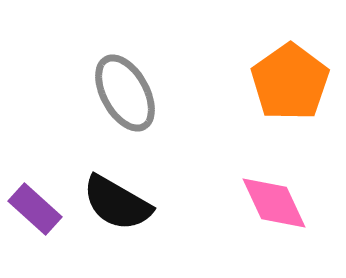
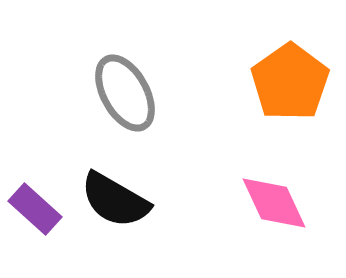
black semicircle: moved 2 px left, 3 px up
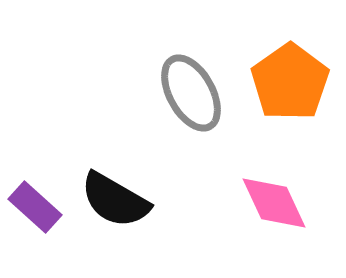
gray ellipse: moved 66 px right
purple rectangle: moved 2 px up
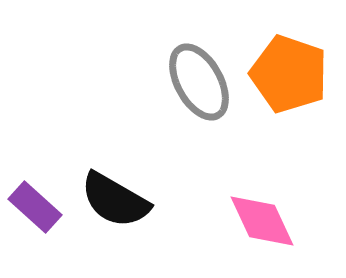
orange pentagon: moved 1 px left, 8 px up; rotated 18 degrees counterclockwise
gray ellipse: moved 8 px right, 11 px up
pink diamond: moved 12 px left, 18 px down
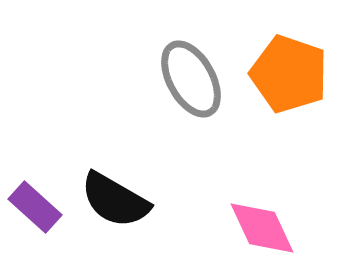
gray ellipse: moved 8 px left, 3 px up
pink diamond: moved 7 px down
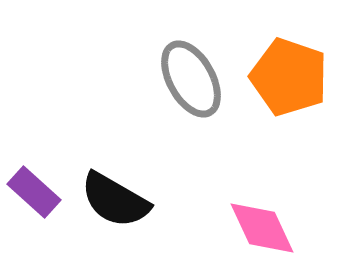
orange pentagon: moved 3 px down
purple rectangle: moved 1 px left, 15 px up
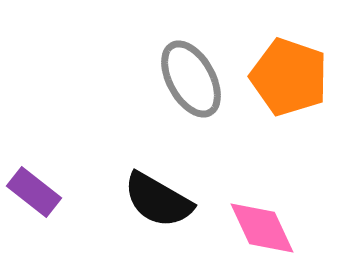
purple rectangle: rotated 4 degrees counterclockwise
black semicircle: moved 43 px right
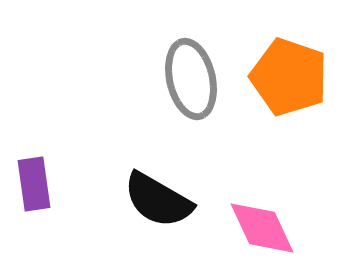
gray ellipse: rotated 16 degrees clockwise
purple rectangle: moved 8 px up; rotated 44 degrees clockwise
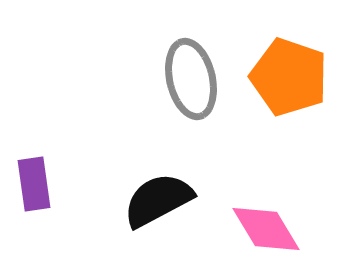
black semicircle: rotated 122 degrees clockwise
pink diamond: moved 4 px right, 1 px down; rotated 6 degrees counterclockwise
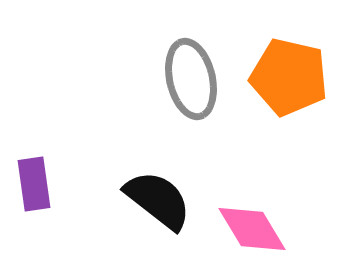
orange pentagon: rotated 6 degrees counterclockwise
black semicircle: rotated 66 degrees clockwise
pink diamond: moved 14 px left
